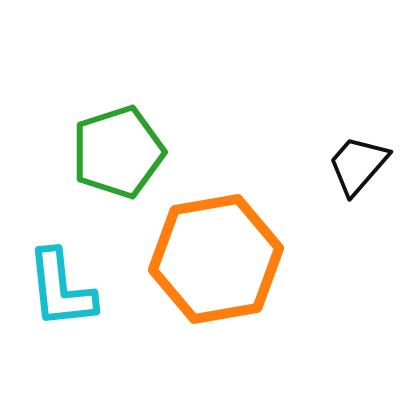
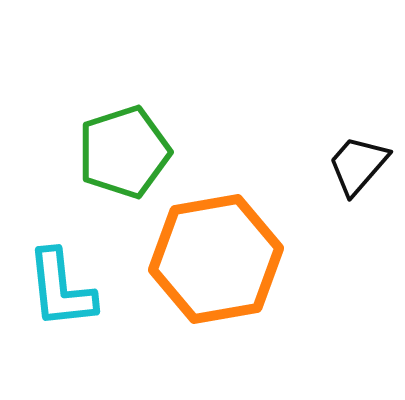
green pentagon: moved 6 px right
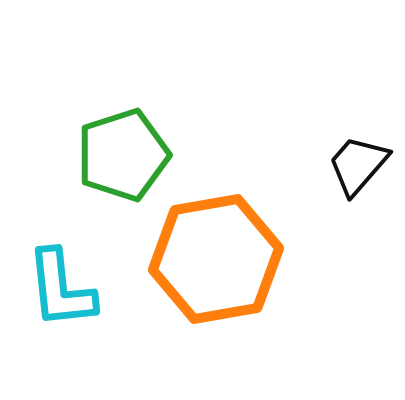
green pentagon: moved 1 px left, 3 px down
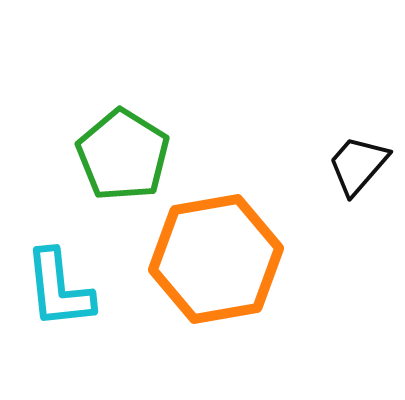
green pentagon: rotated 22 degrees counterclockwise
cyan L-shape: moved 2 px left
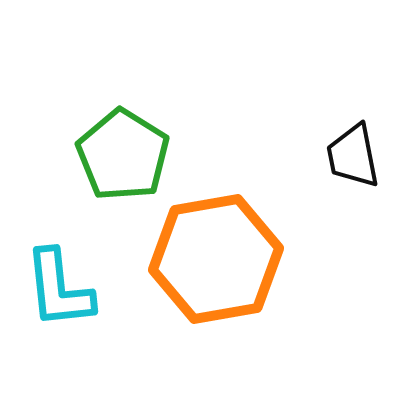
black trapezoid: moved 5 px left, 9 px up; rotated 52 degrees counterclockwise
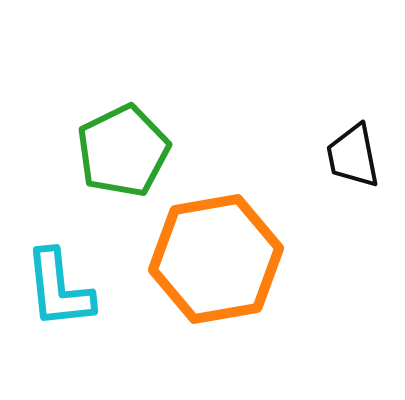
green pentagon: moved 4 px up; rotated 14 degrees clockwise
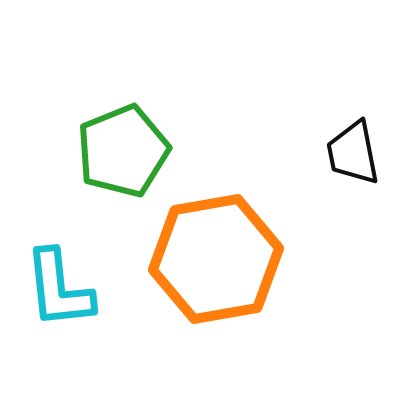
green pentagon: rotated 4 degrees clockwise
black trapezoid: moved 3 px up
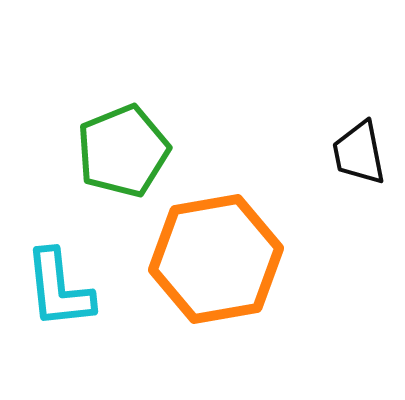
black trapezoid: moved 6 px right
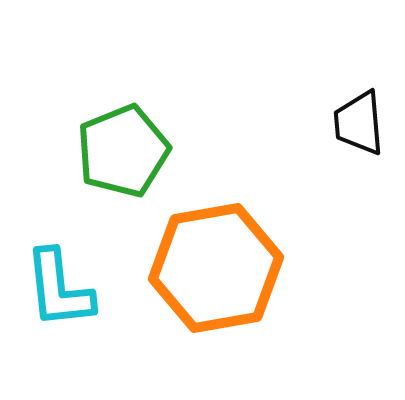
black trapezoid: moved 30 px up; rotated 6 degrees clockwise
orange hexagon: moved 9 px down
